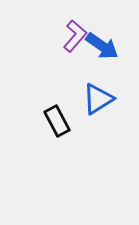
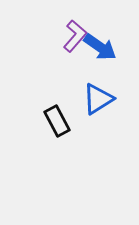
blue arrow: moved 2 px left, 1 px down
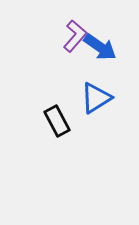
blue triangle: moved 2 px left, 1 px up
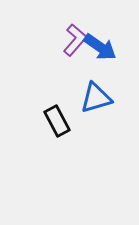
purple L-shape: moved 4 px down
blue triangle: rotated 16 degrees clockwise
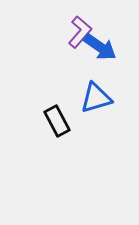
purple L-shape: moved 5 px right, 8 px up
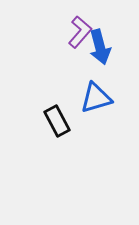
blue arrow: rotated 40 degrees clockwise
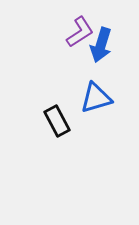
purple L-shape: rotated 16 degrees clockwise
blue arrow: moved 1 px right, 2 px up; rotated 32 degrees clockwise
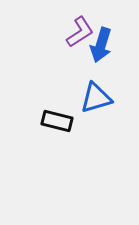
black rectangle: rotated 48 degrees counterclockwise
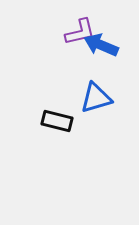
purple L-shape: rotated 20 degrees clockwise
blue arrow: rotated 96 degrees clockwise
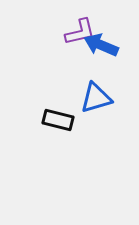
black rectangle: moved 1 px right, 1 px up
